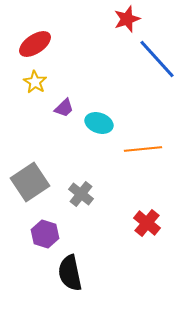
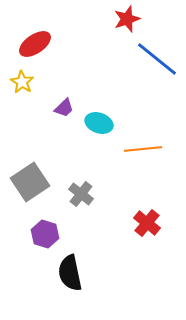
blue line: rotated 9 degrees counterclockwise
yellow star: moved 13 px left
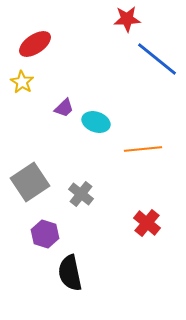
red star: rotated 16 degrees clockwise
cyan ellipse: moved 3 px left, 1 px up
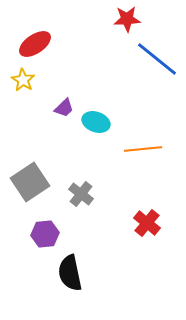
yellow star: moved 1 px right, 2 px up
purple hexagon: rotated 24 degrees counterclockwise
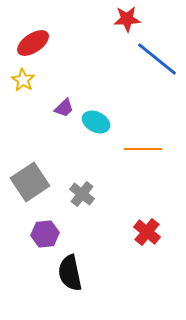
red ellipse: moved 2 px left, 1 px up
cyan ellipse: rotated 8 degrees clockwise
orange line: rotated 6 degrees clockwise
gray cross: moved 1 px right
red cross: moved 9 px down
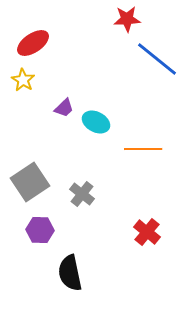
purple hexagon: moved 5 px left, 4 px up; rotated 8 degrees clockwise
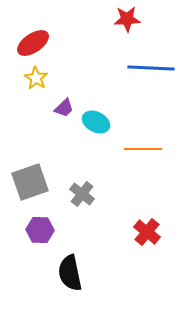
blue line: moved 6 px left, 9 px down; rotated 36 degrees counterclockwise
yellow star: moved 13 px right, 2 px up
gray square: rotated 15 degrees clockwise
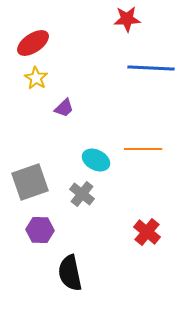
cyan ellipse: moved 38 px down
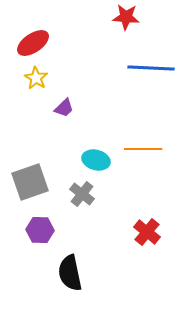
red star: moved 1 px left, 2 px up; rotated 8 degrees clockwise
cyan ellipse: rotated 12 degrees counterclockwise
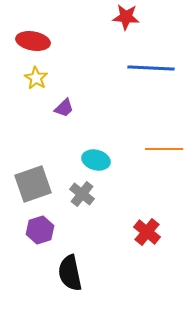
red ellipse: moved 2 px up; rotated 44 degrees clockwise
orange line: moved 21 px right
gray square: moved 3 px right, 2 px down
purple hexagon: rotated 20 degrees counterclockwise
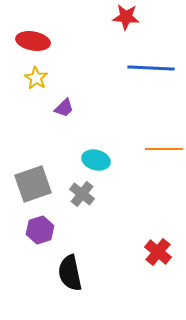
red cross: moved 11 px right, 20 px down
